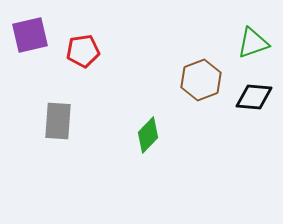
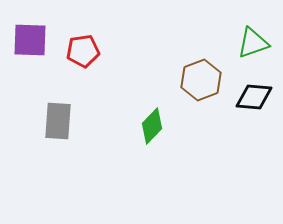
purple square: moved 5 px down; rotated 15 degrees clockwise
green diamond: moved 4 px right, 9 px up
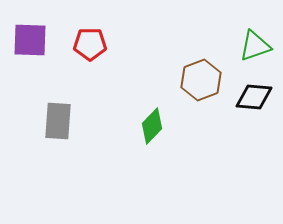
green triangle: moved 2 px right, 3 px down
red pentagon: moved 7 px right, 7 px up; rotated 8 degrees clockwise
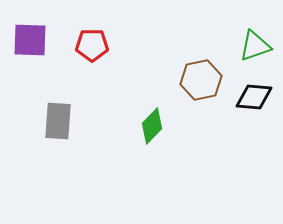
red pentagon: moved 2 px right, 1 px down
brown hexagon: rotated 9 degrees clockwise
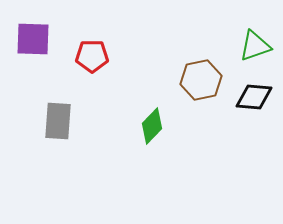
purple square: moved 3 px right, 1 px up
red pentagon: moved 11 px down
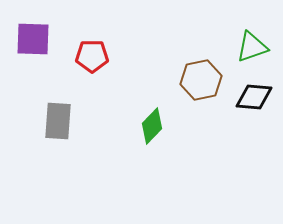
green triangle: moved 3 px left, 1 px down
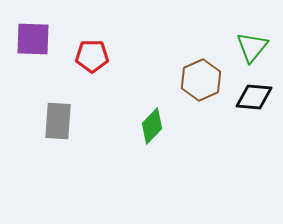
green triangle: rotated 32 degrees counterclockwise
brown hexagon: rotated 12 degrees counterclockwise
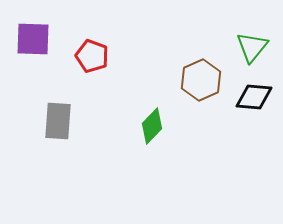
red pentagon: rotated 20 degrees clockwise
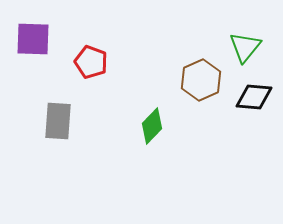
green triangle: moved 7 px left
red pentagon: moved 1 px left, 6 px down
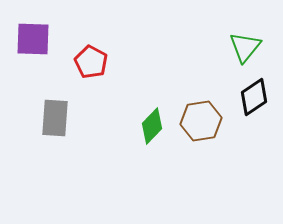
red pentagon: rotated 8 degrees clockwise
brown hexagon: moved 41 px down; rotated 15 degrees clockwise
black diamond: rotated 39 degrees counterclockwise
gray rectangle: moved 3 px left, 3 px up
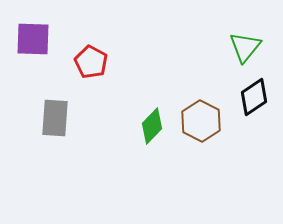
brown hexagon: rotated 24 degrees counterclockwise
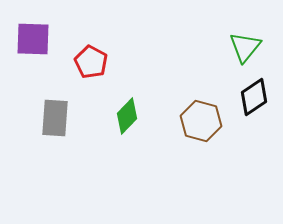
brown hexagon: rotated 12 degrees counterclockwise
green diamond: moved 25 px left, 10 px up
